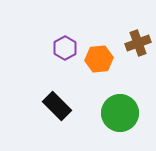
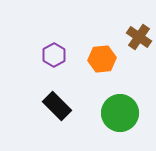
brown cross: moved 1 px right, 6 px up; rotated 35 degrees counterclockwise
purple hexagon: moved 11 px left, 7 px down
orange hexagon: moved 3 px right
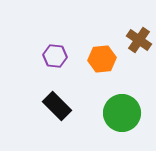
brown cross: moved 3 px down
purple hexagon: moved 1 px right, 1 px down; rotated 25 degrees counterclockwise
green circle: moved 2 px right
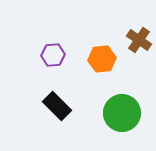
purple hexagon: moved 2 px left, 1 px up; rotated 10 degrees counterclockwise
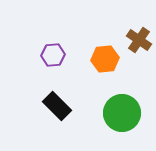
orange hexagon: moved 3 px right
